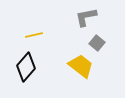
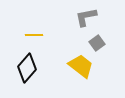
yellow line: rotated 12 degrees clockwise
gray square: rotated 14 degrees clockwise
black diamond: moved 1 px right, 1 px down
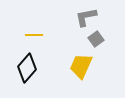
gray square: moved 1 px left, 4 px up
yellow trapezoid: rotated 104 degrees counterclockwise
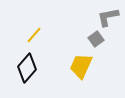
gray L-shape: moved 22 px right
yellow line: rotated 48 degrees counterclockwise
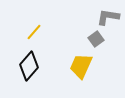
gray L-shape: rotated 20 degrees clockwise
yellow line: moved 3 px up
black diamond: moved 2 px right, 2 px up
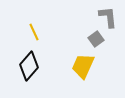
gray L-shape: rotated 75 degrees clockwise
yellow line: rotated 66 degrees counterclockwise
yellow trapezoid: moved 2 px right
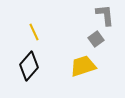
gray L-shape: moved 3 px left, 2 px up
yellow trapezoid: rotated 48 degrees clockwise
